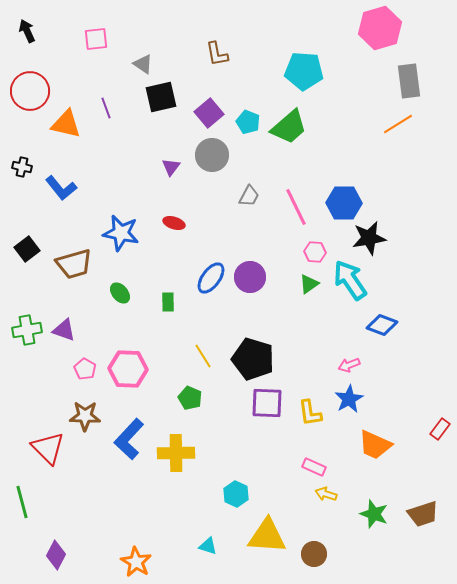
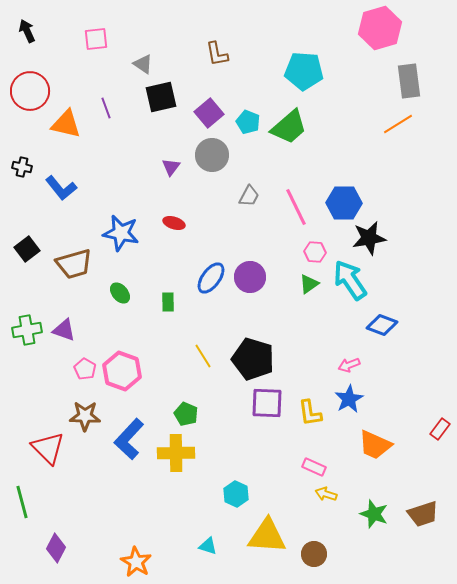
pink hexagon at (128, 369): moved 6 px left, 2 px down; rotated 18 degrees clockwise
green pentagon at (190, 398): moved 4 px left, 16 px down
purple diamond at (56, 555): moved 7 px up
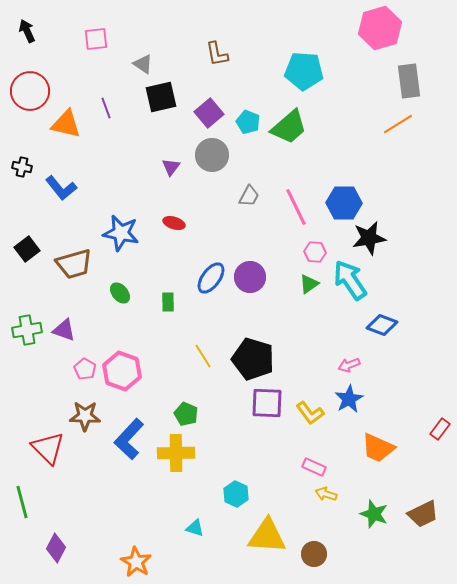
yellow L-shape at (310, 413): rotated 28 degrees counterclockwise
orange trapezoid at (375, 445): moved 3 px right, 3 px down
brown trapezoid at (423, 514): rotated 8 degrees counterclockwise
cyan triangle at (208, 546): moved 13 px left, 18 px up
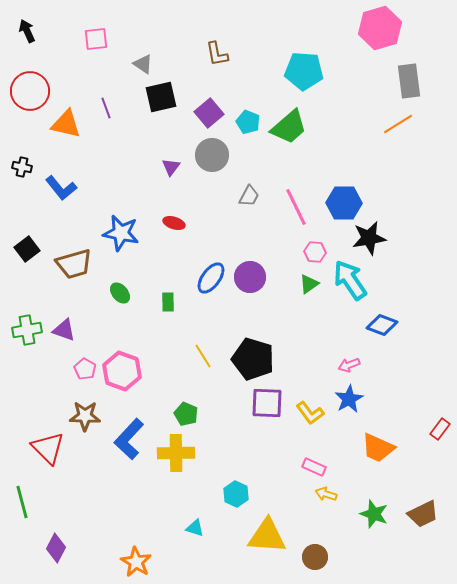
brown circle at (314, 554): moved 1 px right, 3 px down
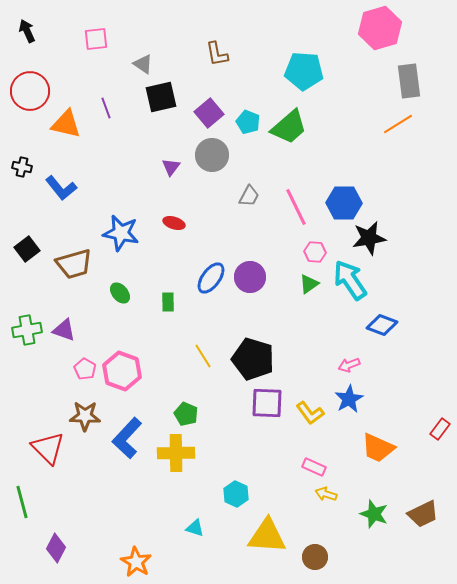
blue L-shape at (129, 439): moved 2 px left, 1 px up
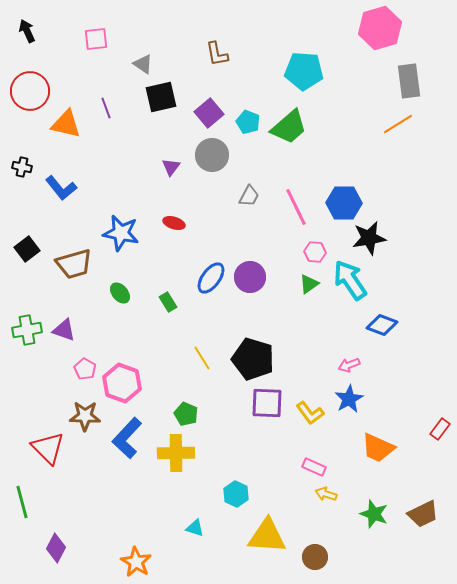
green rectangle at (168, 302): rotated 30 degrees counterclockwise
yellow line at (203, 356): moved 1 px left, 2 px down
pink hexagon at (122, 371): moved 12 px down
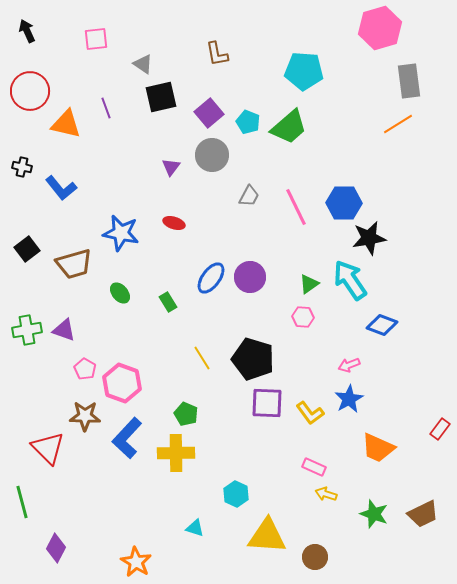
pink hexagon at (315, 252): moved 12 px left, 65 px down
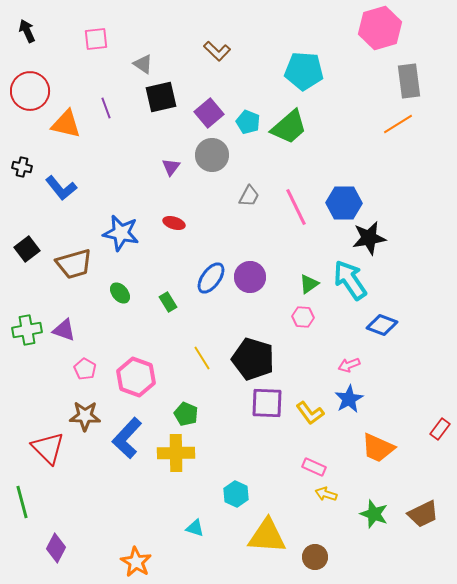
brown L-shape at (217, 54): moved 3 px up; rotated 36 degrees counterclockwise
pink hexagon at (122, 383): moved 14 px right, 6 px up
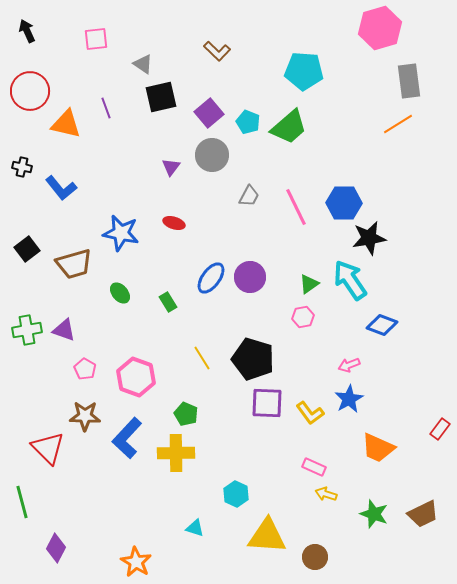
pink hexagon at (303, 317): rotated 15 degrees counterclockwise
